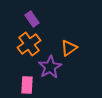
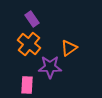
orange cross: rotated 15 degrees counterclockwise
purple star: rotated 30 degrees clockwise
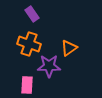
purple rectangle: moved 5 px up
orange cross: rotated 20 degrees counterclockwise
purple star: moved 1 px left, 1 px up
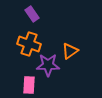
orange triangle: moved 1 px right, 3 px down
purple star: moved 1 px left, 1 px up
pink rectangle: moved 2 px right
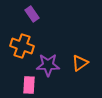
orange cross: moved 7 px left, 2 px down
orange triangle: moved 10 px right, 12 px down
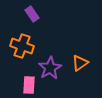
purple star: moved 2 px right, 3 px down; rotated 30 degrees counterclockwise
